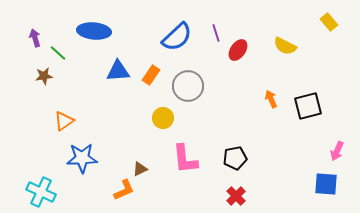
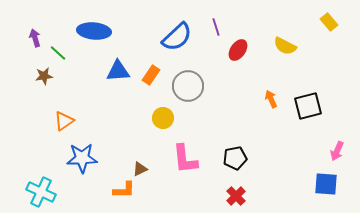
purple line: moved 6 px up
orange L-shape: rotated 25 degrees clockwise
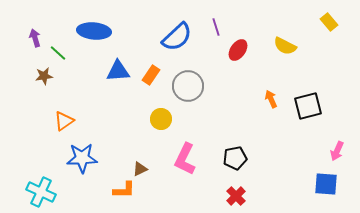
yellow circle: moved 2 px left, 1 px down
pink L-shape: rotated 32 degrees clockwise
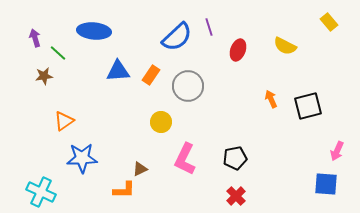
purple line: moved 7 px left
red ellipse: rotated 15 degrees counterclockwise
yellow circle: moved 3 px down
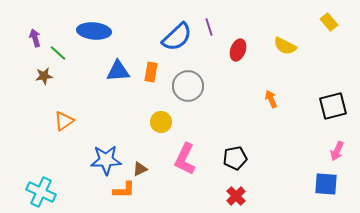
orange rectangle: moved 3 px up; rotated 24 degrees counterclockwise
black square: moved 25 px right
blue star: moved 24 px right, 2 px down
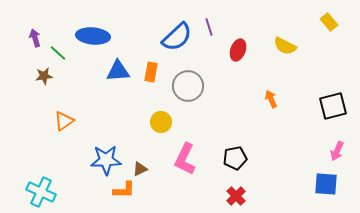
blue ellipse: moved 1 px left, 5 px down
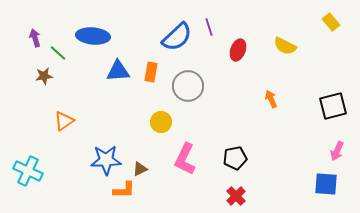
yellow rectangle: moved 2 px right
cyan cross: moved 13 px left, 21 px up
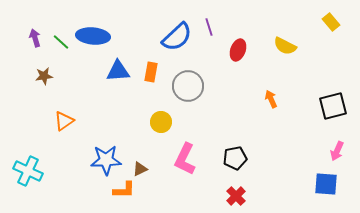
green line: moved 3 px right, 11 px up
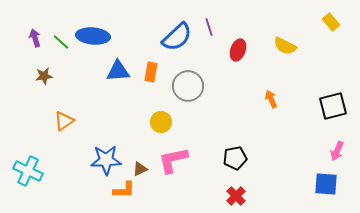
pink L-shape: moved 12 px left, 1 px down; rotated 52 degrees clockwise
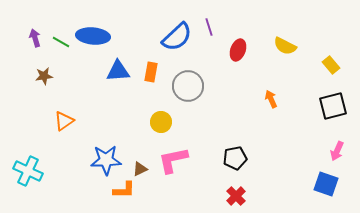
yellow rectangle: moved 43 px down
green line: rotated 12 degrees counterclockwise
blue square: rotated 15 degrees clockwise
